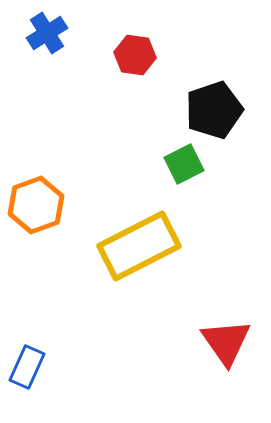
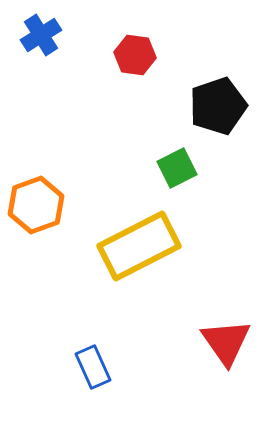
blue cross: moved 6 px left, 2 px down
black pentagon: moved 4 px right, 4 px up
green square: moved 7 px left, 4 px down
blue rectangle: moved 66 px right; rotated 48 degrees counterclockwise
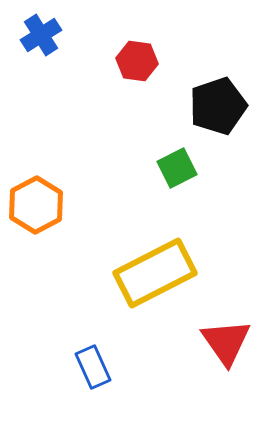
red hexagon: moved 2 px right, 6 px down
orange hexagon: rotated 8 degrees counterclockwise
yellow rectangle: moved 16 px right, 27 px down
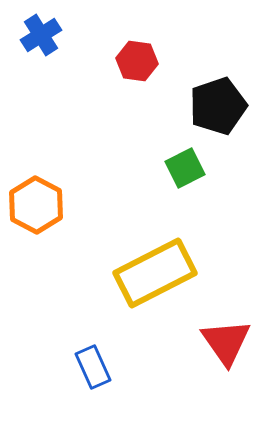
green square: moved 8 px right
orange hexagon: rotated 4 degrees counterclockwise
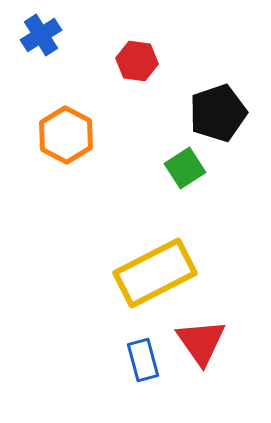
black pentagon: moved 7 px down
green square: rotated 6 degrees counterclockwise
orange hexagon: moved 30 px right, 70 px up
red triangle: moved 25 px left
blue rectangle: moved 50 px right, 7 px up; rotated 9 degrees clockwise
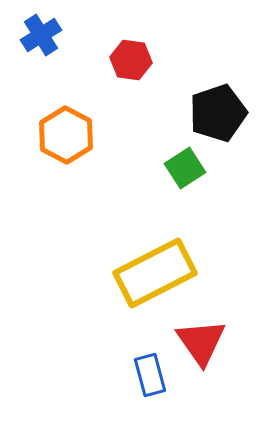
red hexagon: moved 6 px left, 1 px up
blue rectangle: moved 7 px right, 15 px down
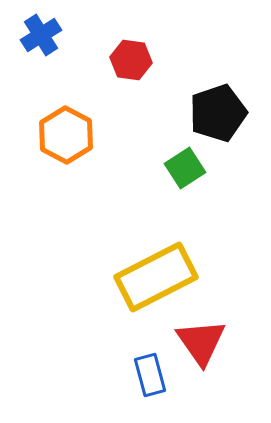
yellow rectangle: moved 1 px right, 4 px down
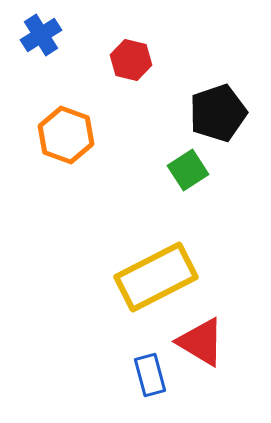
red hexagon: rotated 6 degrees clockwise
orange hexagon: rotated 8 degrees counterclockwise
green square: moved 3 px right, 2 px down
red triangle: rotated 24 degrees counterclockwise
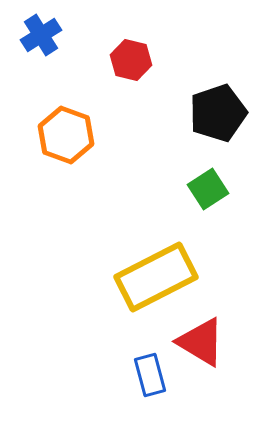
green square: moved 20 px right, 19 px down
